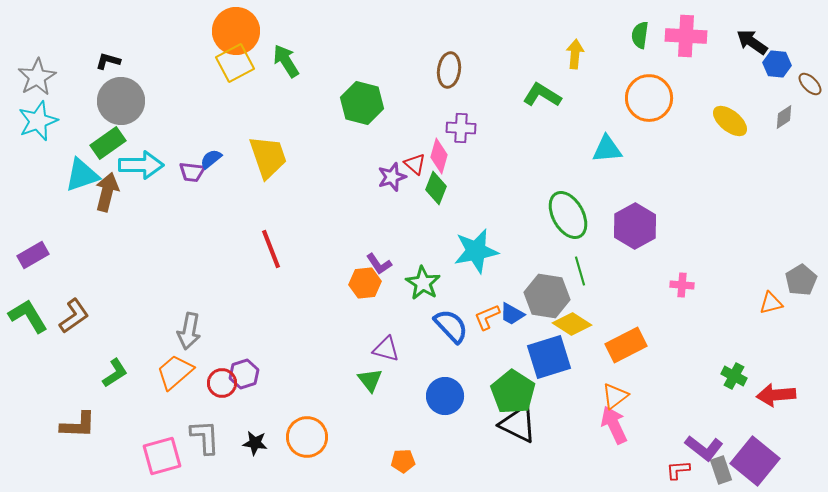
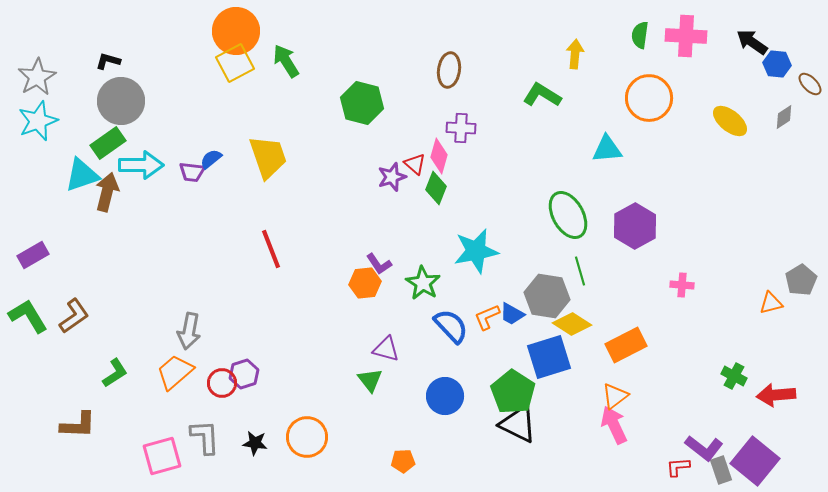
red L-shape at (678, 470): moved 3 px up
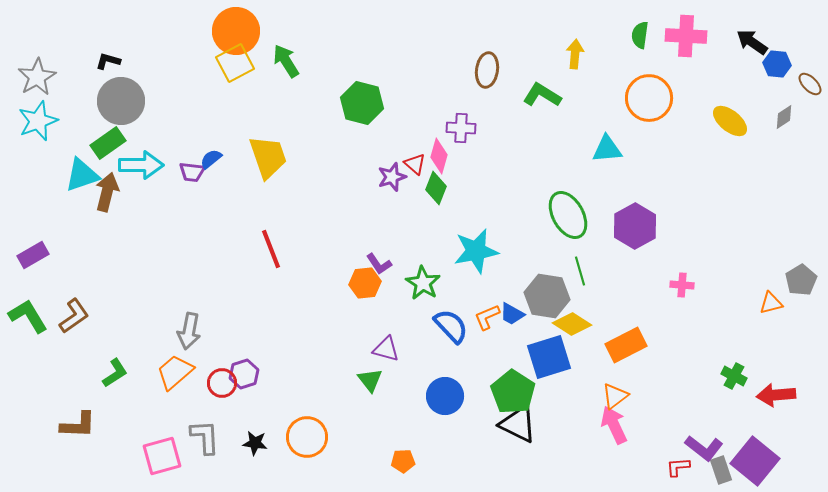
brown ellipse at (449, 70): moved 38 px right
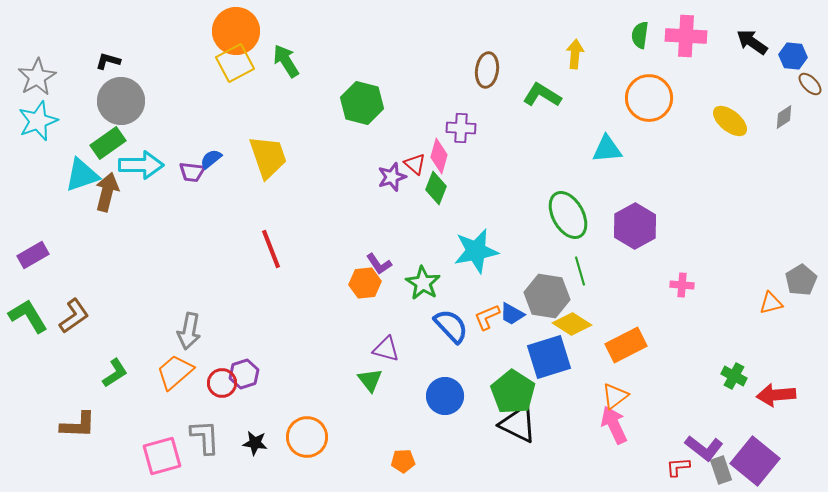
blue hexagon at (777, 64): moved 16 px right, 8 px up
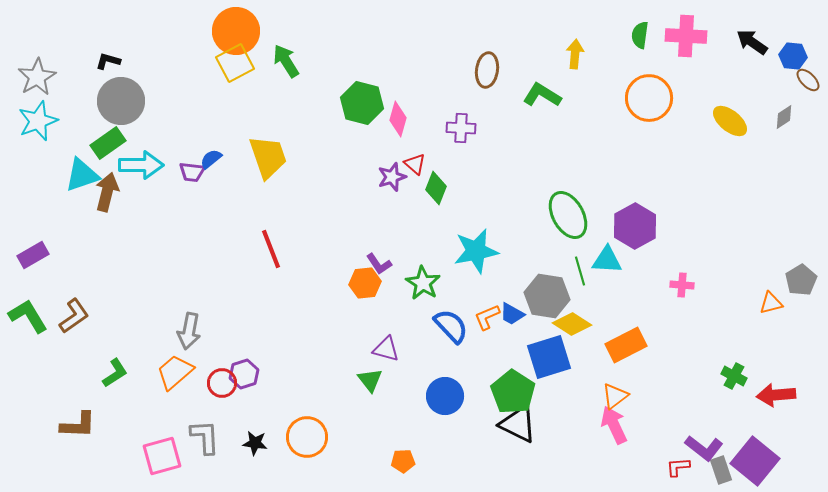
brown ellipse at (810, 84): moved 2 px left, 4 px up
cyan triangle at (607, 149): moved 111 px down; rotated 8 degrees clockwise
pink diamond at (439, 156): moved 41 px left, 37 px up
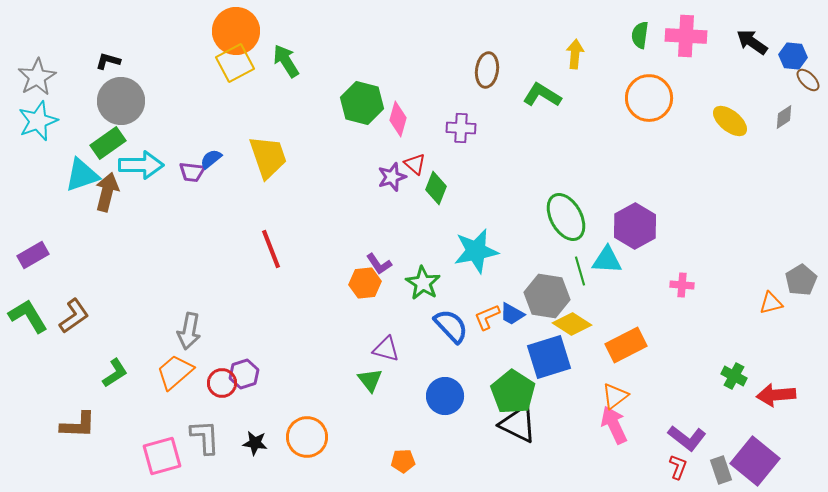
green ellipse at (568, 215): moved 2 px left, 2 px down
purple L-shape at (704, 448): moved 17 px left, 10 px up
red L-shape at (678, 467): rotated 115 degrees clockwise
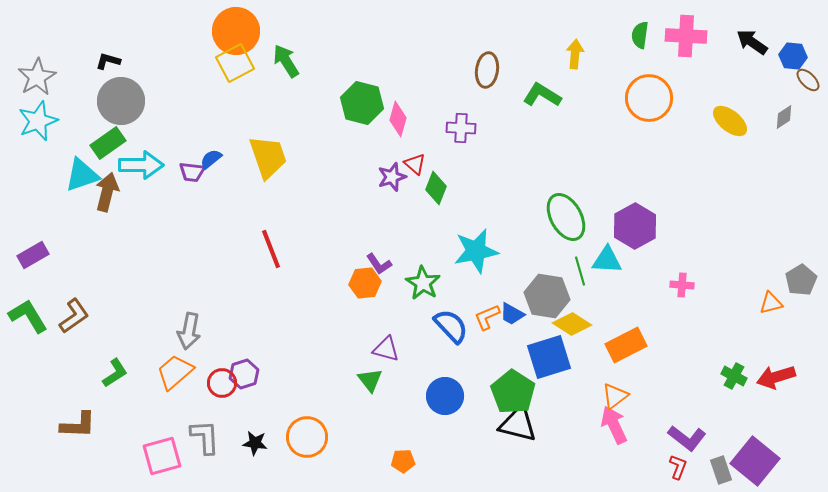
red arrow at (776, 395): moved 18 px up; rotated 12 degrees counterclockwise
black triangle at (518, 424): rotated 12 degrees counterclockwise
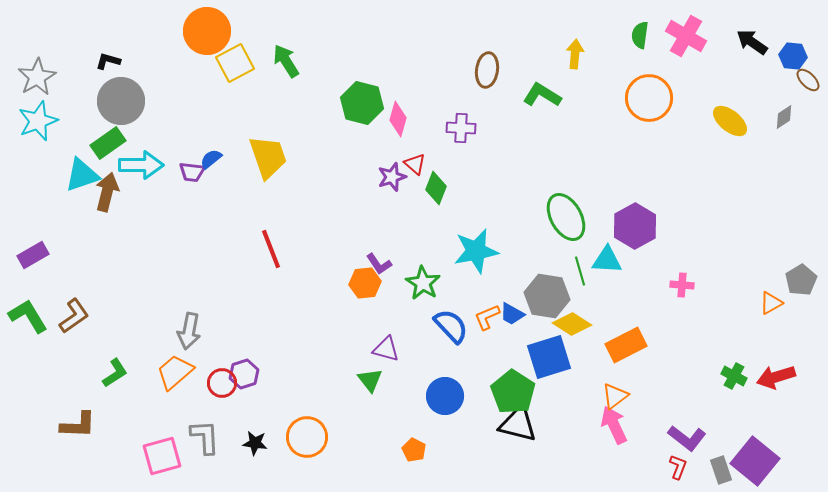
orange circle at (236, 31): moved 29 px left
pink cross at (686, 36): rotated 27 degrees clockwise
orange triangle at (771, 303): rotated 15 degrees counterclockwise
orange pentagon at (403, 461): moved 11 px right, 11 px up; rotated 30 degrees clockwise
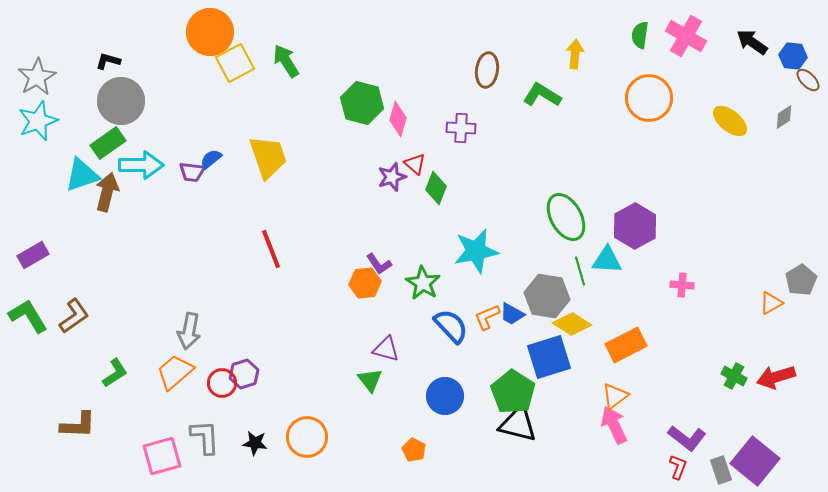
orange circle at (207, 31): moved 3 px right, 1 px down
